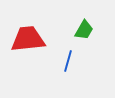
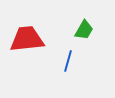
red trapezoid: moved 1 px left
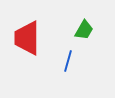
red trapezoid: moved 1 px up; rotated 84 degrees counterclockwise
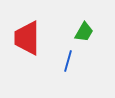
green trapezoid: moved 2 px down
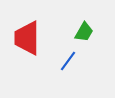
blue line: rotated 20 degrees clockwise
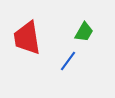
red trapezoid: rotated 9 degrees counterclockwise
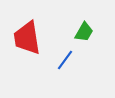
blue line: moved 3 px left, 1 px up
